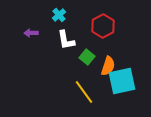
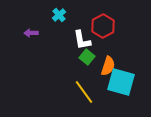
white L-shape: moved 16 px right
cyan square: moved 1 px left, 1 px down; rotated 28 degrees clockwise
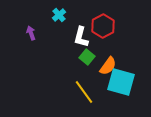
purple arrow: rotated 72 degrees clockwise
white L-shape: moved 1 px left, 3 px up; rotated 25 degrees clockwise
orange semicircle: rotated 18 degrees clockwise
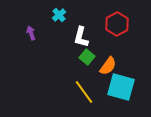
red hexagon: moved 14 px right, 2 px up
cyan square: moved 5 px down
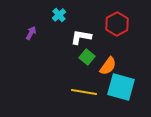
purple arrow: rotated 48 degrees clockwise
white L-shape: rotated 85 degrees clockwise
yellow line: rotated 45 degrees counterclockwise
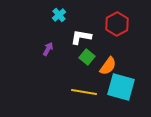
purple arrow: moved 17 px right, 16 px down
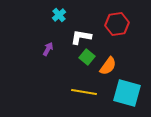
red hexagon: rotated 20 degrees clockwise
cyan square: moved 6 px right, 6 px down
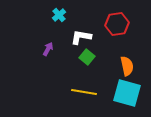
orange semicircle: moved 19 px right; rotated 48 degrees counterclockwise
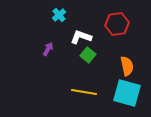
white L-shape: rotated 10 degrees clockwise
green square: moved 1 px right, 2 px up
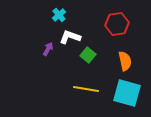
white L-shape: moved 11 px left
orange semicircle: moved 2 px left, 5 px up
yellow line: moved 2 px right, 3 px up
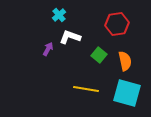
green square: moved 11 px right
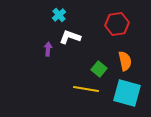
purple arrow: rotated 24 degrees counterclockwise
green square: moved 14 px down
